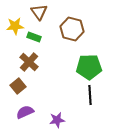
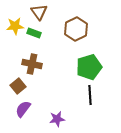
brown hexagon: moved 4 px right; rotated 20 degrees clockwise
green rectangle: moved 4 px up
brown cross: moved 3 px right, 2 px down; rotated 30 degrees counterclockwise
green pentagon: rotated 15 degrees counterclockwise
purple semicircle: moved 2 px left, 3 px up; rotated 30 degrees counterclockwise
purple star: moved 1 px up
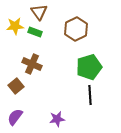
green rectangle: moved 1 px right, 1 px up
brown cross: rotated 12 degrees clockwise
brown square: moved 2 px left
purple semicircle: moved 8 px left, 8 px down
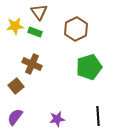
black line: moved 8 px right, 21 px down
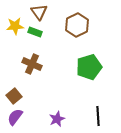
brown hexagon: moved 1 px right, 4 px up
brown square: moved 2 px left, 10 px down
purple star: rotated 14 degrees counterclockwise
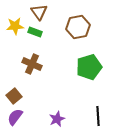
brown hexagon: moved 1 px right, 2 px down; rotated 15 degrees clockwise
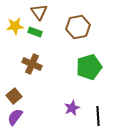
purple star: moved 15 px right, 11 px up
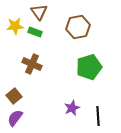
purple semicircle: moved 1 px down
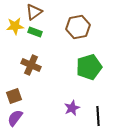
brown triangle: moved 5 px left; rotated 30 degrees clockwise
brown cross: moved 1 px left, 1 px down
brown square: rotated 21 degrees clockwise
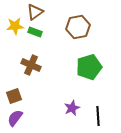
brown triangle: moved 1 px right
